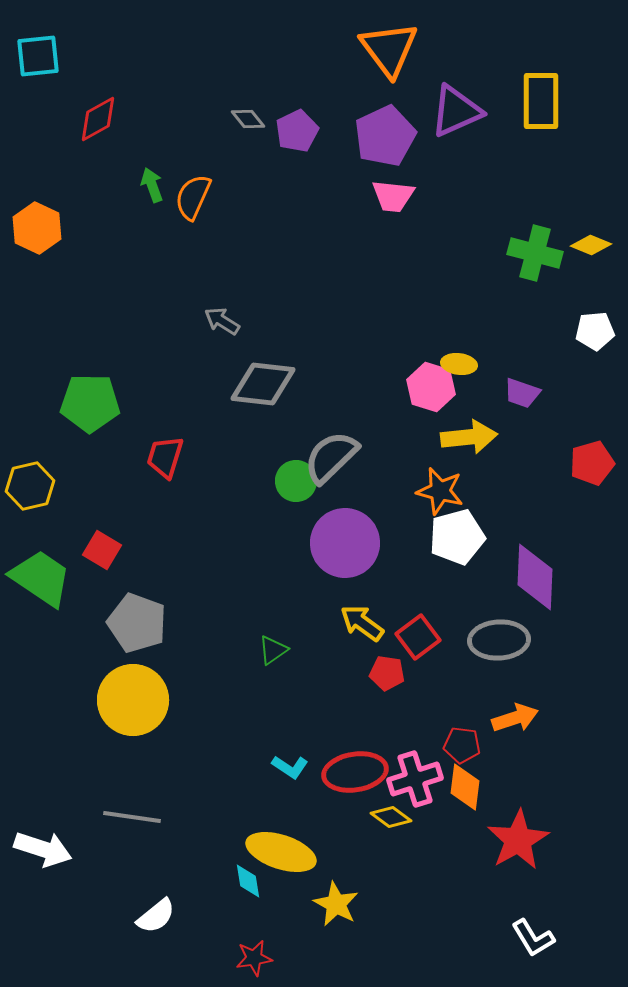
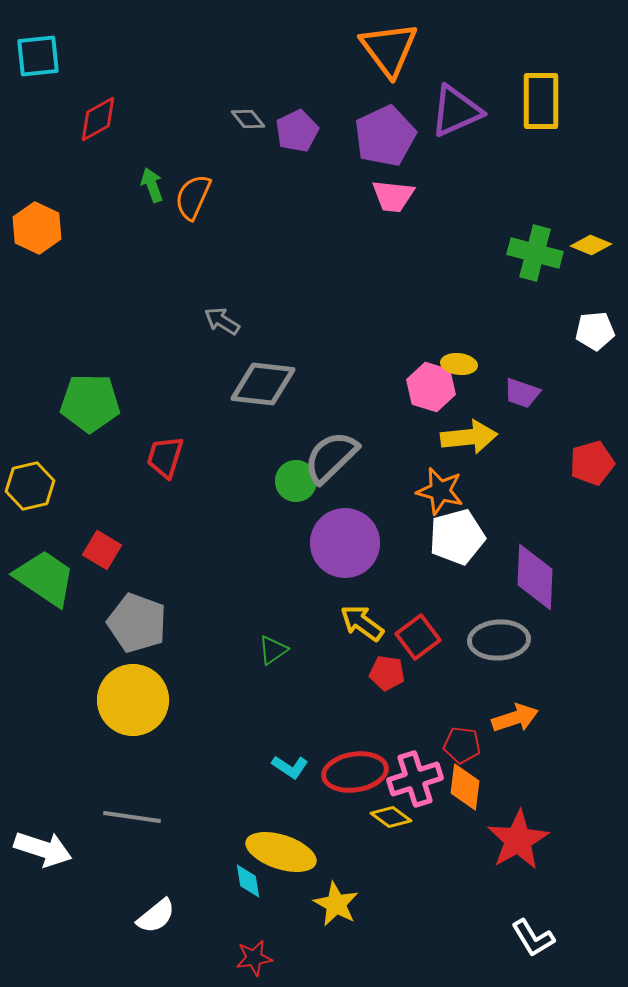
green trapezoid at (41, 578): moved 4 px right
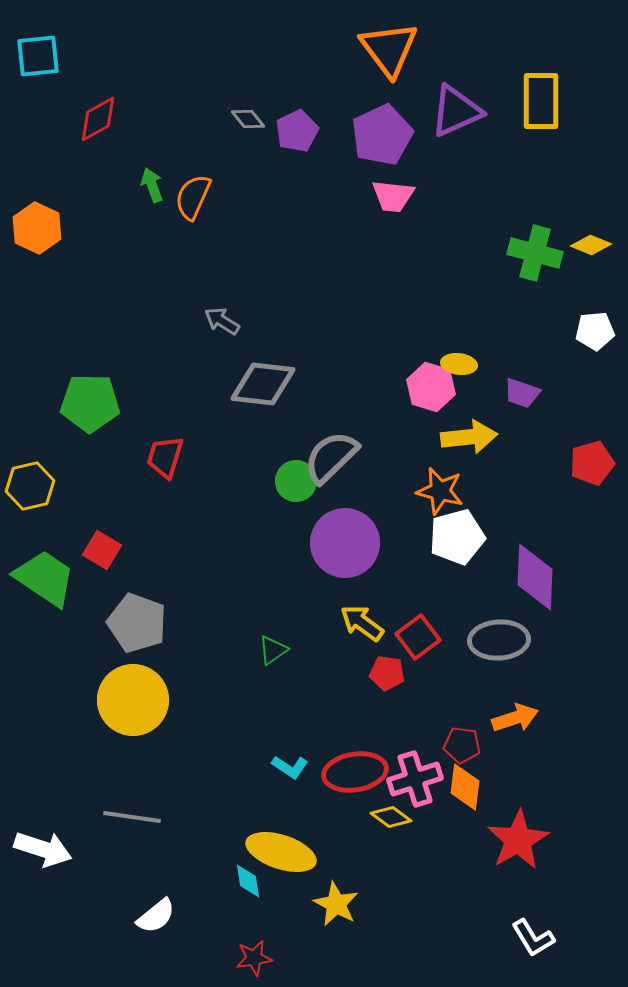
purple pentagon at (385, 136): moved 3 px left, 1 px up
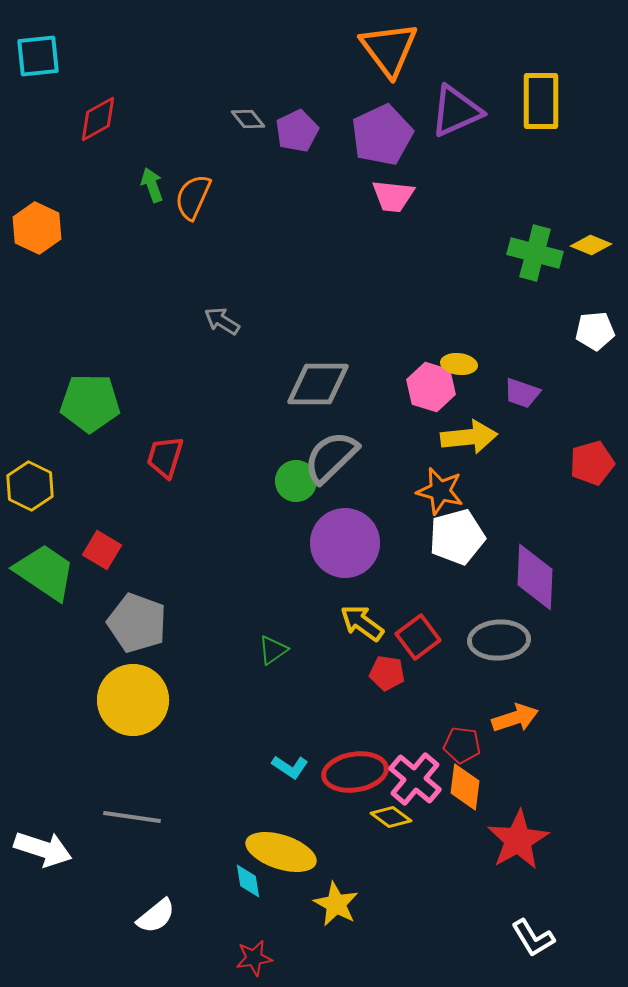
gray diamond at (263, 384): moved 55 px right; rotated 6 degrees counterclockwise
yellow hexagon at (30, 486): rotated 21 degrees counterclockwise
green trapezoid at (45, 578): moved 6 px up
pink cross at (415, 779): rotated 32 degrees counterclockwise
